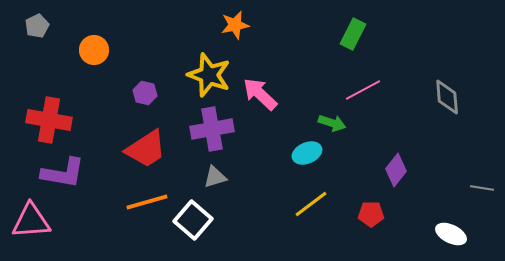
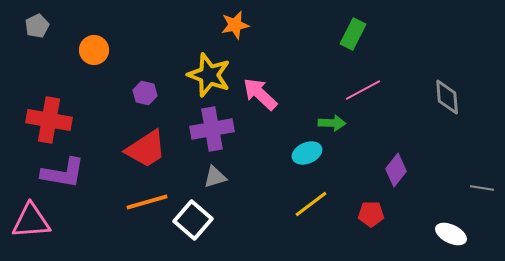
green arrow: rotated 16 degrees counterclockwise
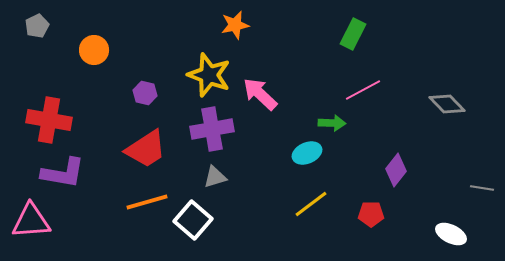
gray diamond: moved 7 px down; rotated 39 degrees counterclockwise
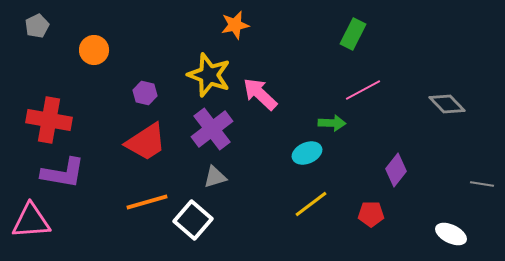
purple cross: rotated 27 degrees counterclockwise
red trapezoid: moved 7 px up
gray line: moved 4 px up
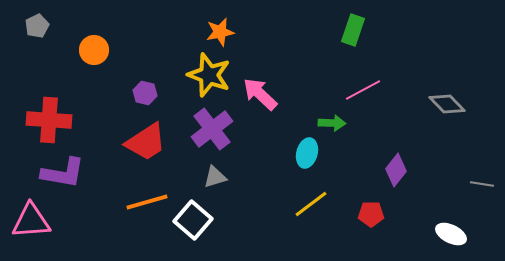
orange star: moved 15 px left, 7 px down
green rectangle: moved 4 px up; rotated 8 degrees counterclockwise
red cross: rotated 6 degrees counterclockwise
cyan ellipse: rotated 52 degrees counterclockwise
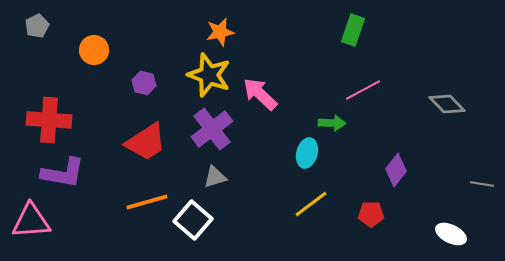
purple hexagon: moved 1 px left, 10 px up
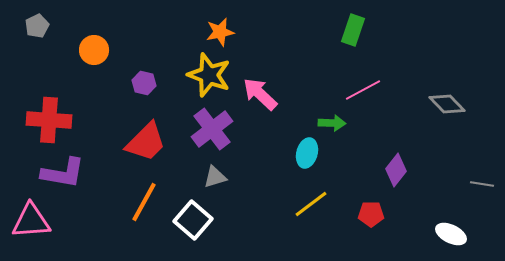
red trapezoid: rotated 12 degrees counterclockwise
orange line: moved 3 px left; rotated 45 degrees counterclockwise
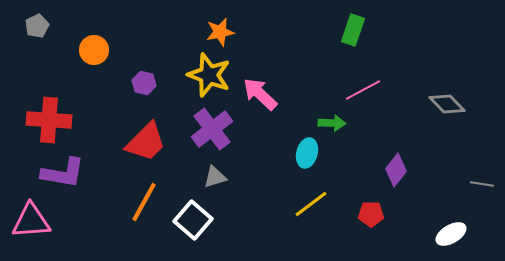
white ellipse: rotated 56 degrees counterclockwise
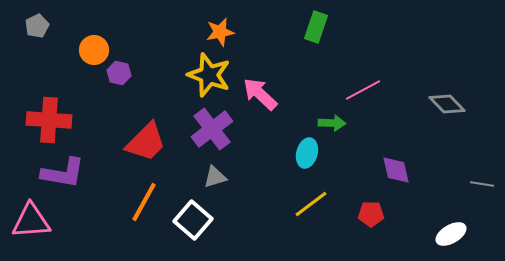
green rectangle: moved 37 px left, 3 px up
purple hexagon: moved 25 px left, 10 px up
purple diamond: rotated 52 degrees counterclockwise
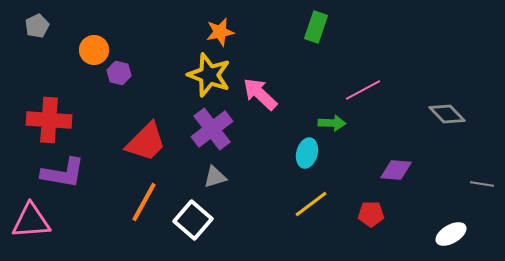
gray diamond: moved 10 px down
purple diamond: rotated 72 degrees counterclockwise
